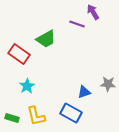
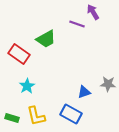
blue rectangle: moved 1 px down
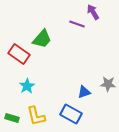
green trapezoid: moved 4 px left; rotated 20 degrees counterclockwise
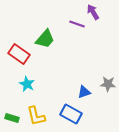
green trapezoid: moved 3 px right
cyan star: moved 2 px up; rotated 14 degrees counterclockwise
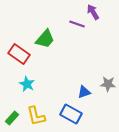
green rectangle: rotated 64 degrees counterclockwise
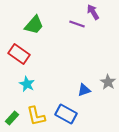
green trapezoid: moved 11 px left, 14 px up
gray star: moved 2 px up; rotated 28 degrees clockwise
blue triangle: moved 2 px up
blue rectangle: moved 5 px left
